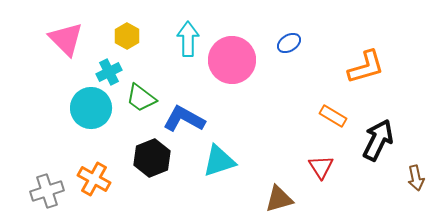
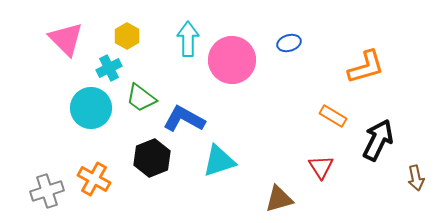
blue ellipse: rotated 15 degrees clockwise
cyan cross: moved 4 px up
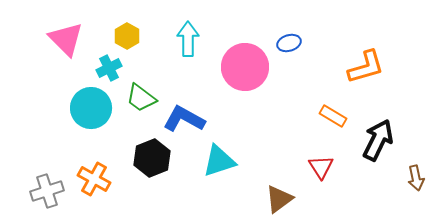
pink circle: moved 13 px right, 7 px down
brown triangle: rotated 20 degrees counterclockwise
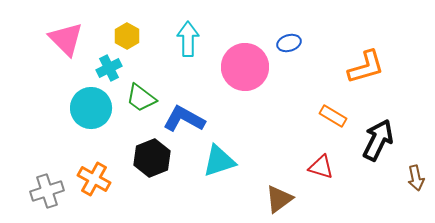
red triangle: rotated 40 degrees counterclockwise
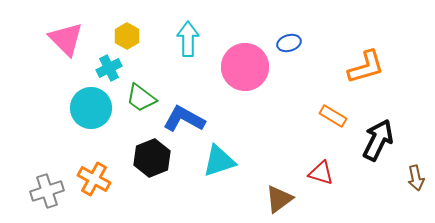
red triangle: moved 6 px down
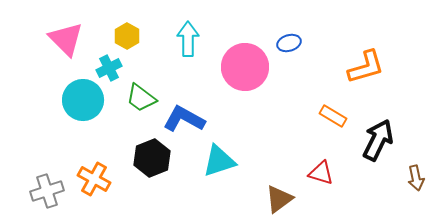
cyan circle: moved 8 px left, 8 px up
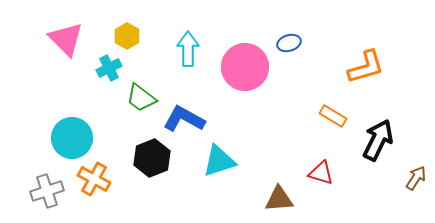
cyan arrow: moved 10 px down
cyan circle: moved 11 px left, 38 px down
brown arrow: rotated 135 degrees counterclockwise
brown triangle: rotated 32 degrees clockwise
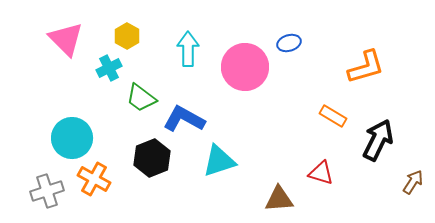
brown arrow: moved 3 px left, 4 px down
